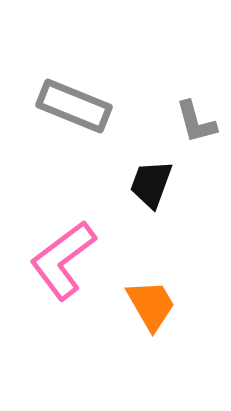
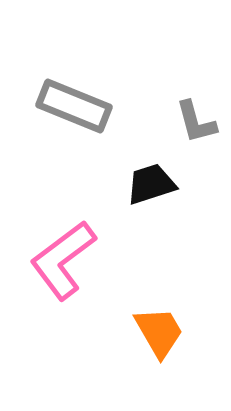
black trapezoid: rotated 52 degrees clockwise
orange trapezoid: moved 8 px right, 27 px down
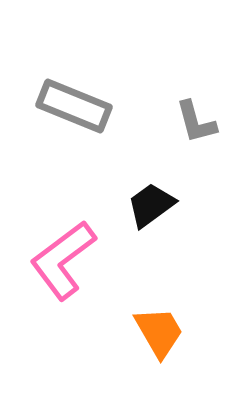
black trapezoid: moved 21 px down; rotated 18 degrees counterclockwise
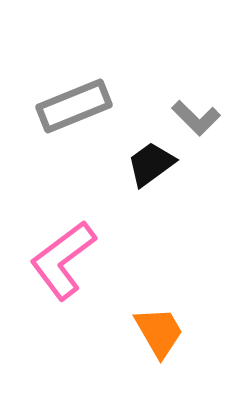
gray rectangle: rotated 44 degrees counterclockwise
gray L-shape: moved 4 px up; rotated 30 degrees counterclockwise
black trapezoid: moved 41 px up
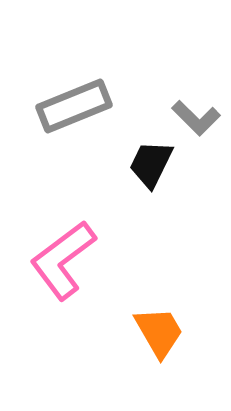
black trapezoid: rotated 28 degrees counterclockwise
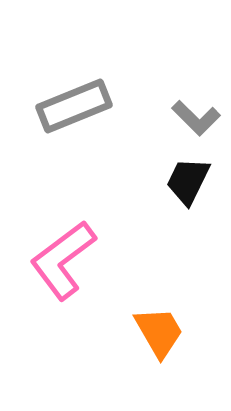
black trapezoid: moved 37 px right, 17 px down
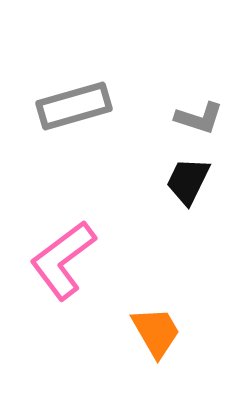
gray rectangle: rotated 6 degrees clockwise
gray L-shape: moved 3 px right; rotated 27 degrees counterclockwise
orange trapezoid: moved 3 px left
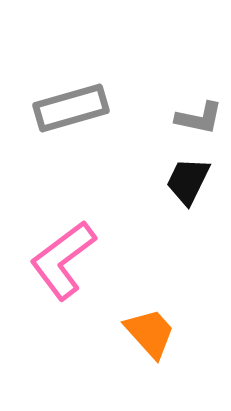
gray rectangle: moved 3 px left, 2 px down
gray L-shape: rotated 6 degrees counterclockwise
orange trapezoid: moved 6 px left, 1 px down; rotated 12 degrees counterclockwise
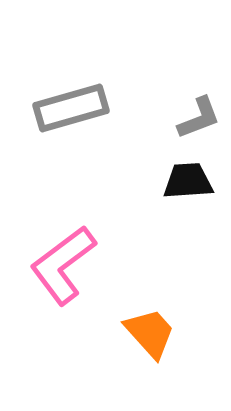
gray L-shape: rotated 33 degrees counterclockwise
black trapezoid: rotated 60 degrees clockwise
pink L-shape: moved 5 px down
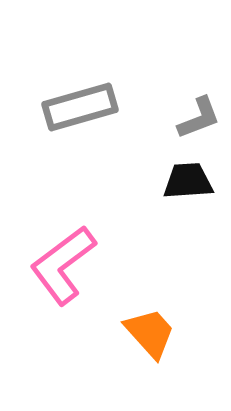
gray rectangle: moved 9 px right, 1 px up
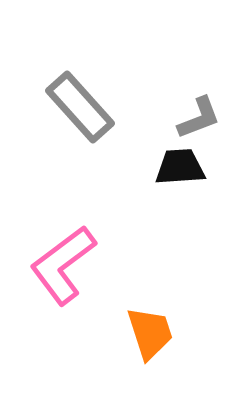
gray rectangle: rotated 64 degrees clockwise
black trapezoid: moved 8 px left, 14 px up
orange trapezoid: rotated 24 degrees clockwise
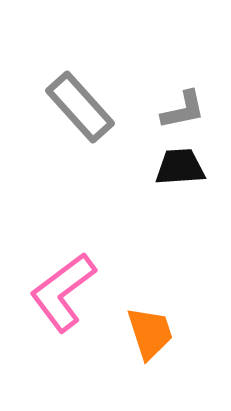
gray L-shape: moved 16 px left, 8 px up; rotated 9 degrees clockwise
pink L-shape: moved 27 px down
